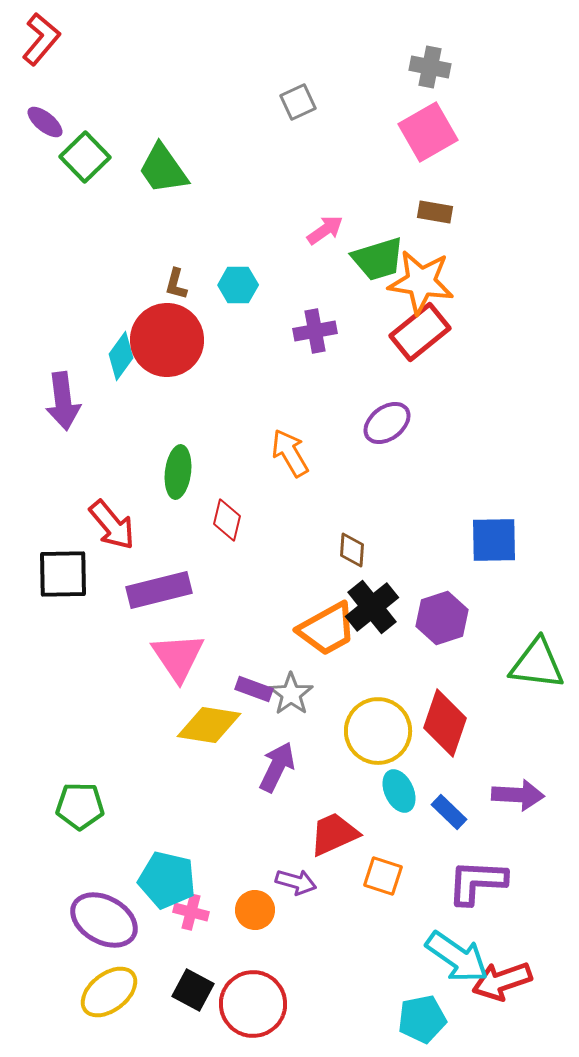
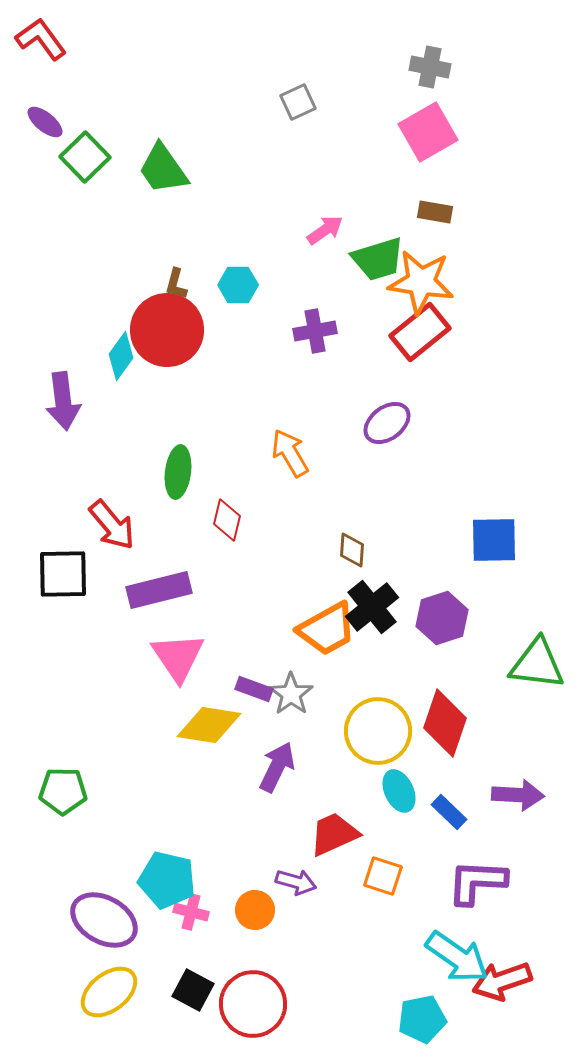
red L-shape at (41, 39): rotated 76 degrees counterclockwise
red circle at (167, 340): moved 10 px up
green pentagon at (80, 806): moved 17 px left, 15 px up
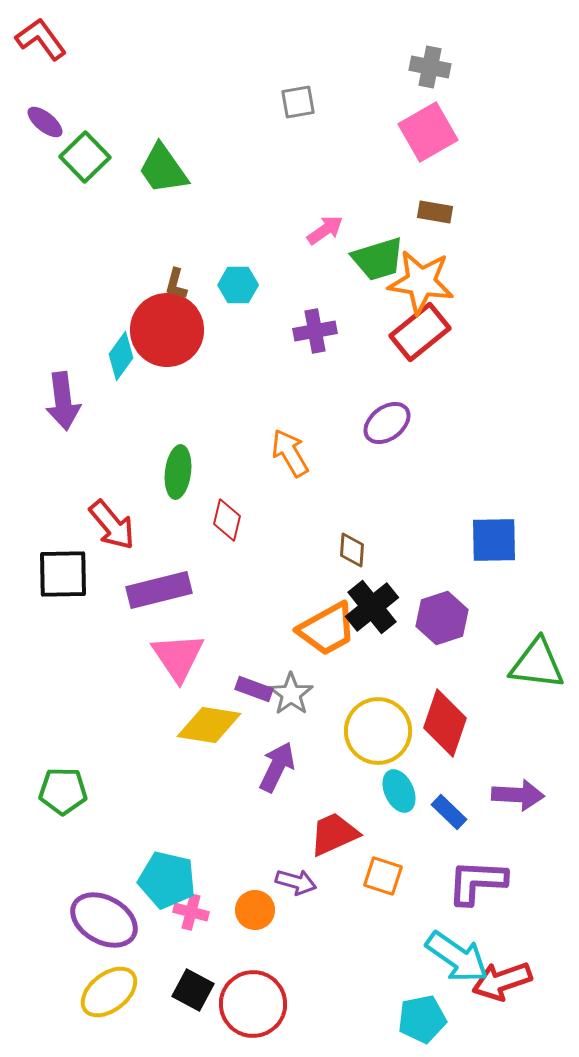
gray square at (298, 102): rotated 15 degrees clockwise
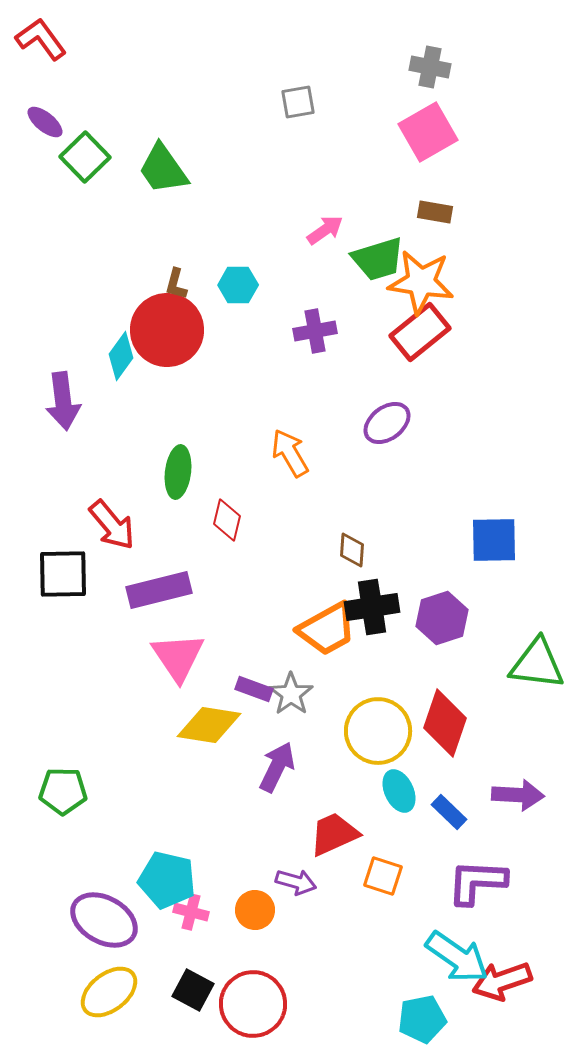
black cross at (372, 607): rotated 30 degrees clockwise
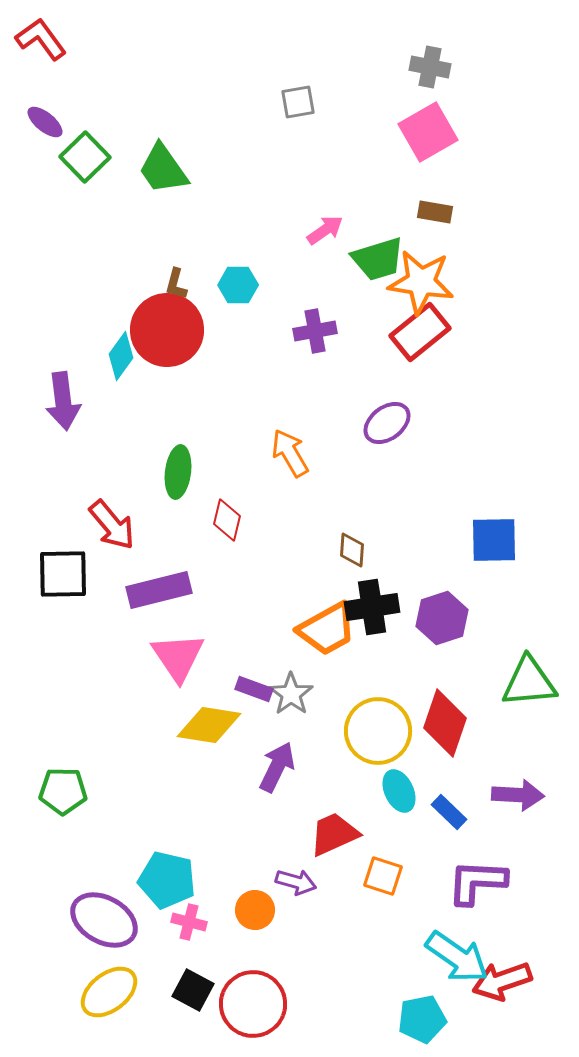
green triangle at (537, 664): moved 8 px left, 18 px down; rotated 12 degrees counterclockwise
pink cross at (191, 912): moved 2 px left, 10 px down
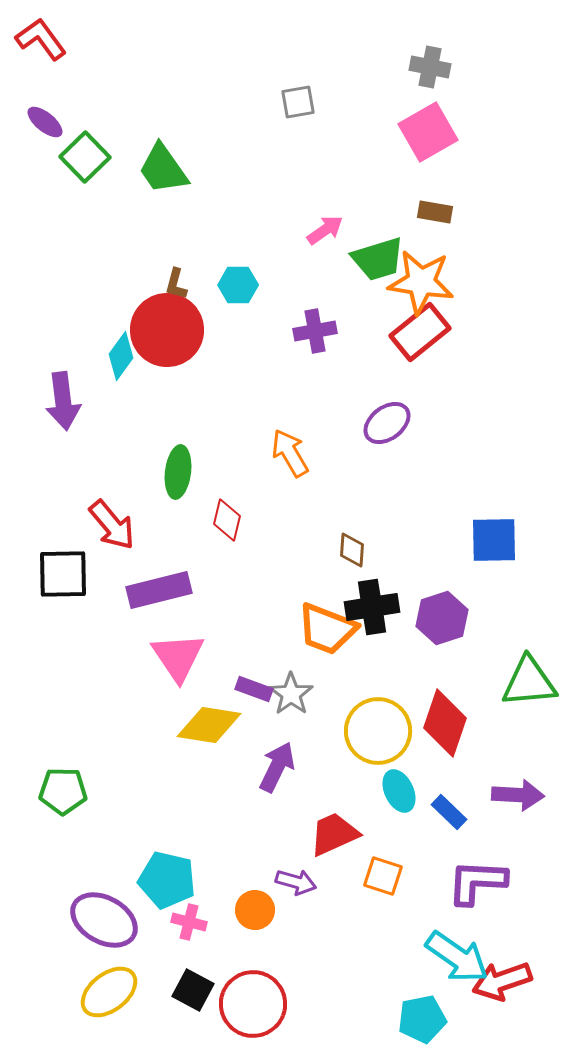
orange trapezoid at (327, 629): rotated 50 degrees clockwise
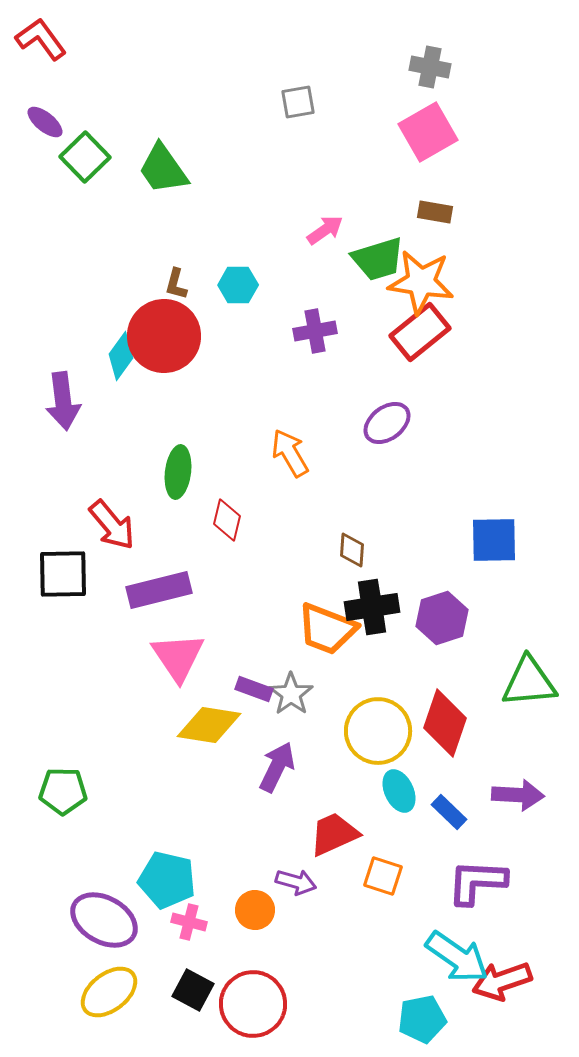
red circle at (167, 330): moved 3 px left, 6 px down
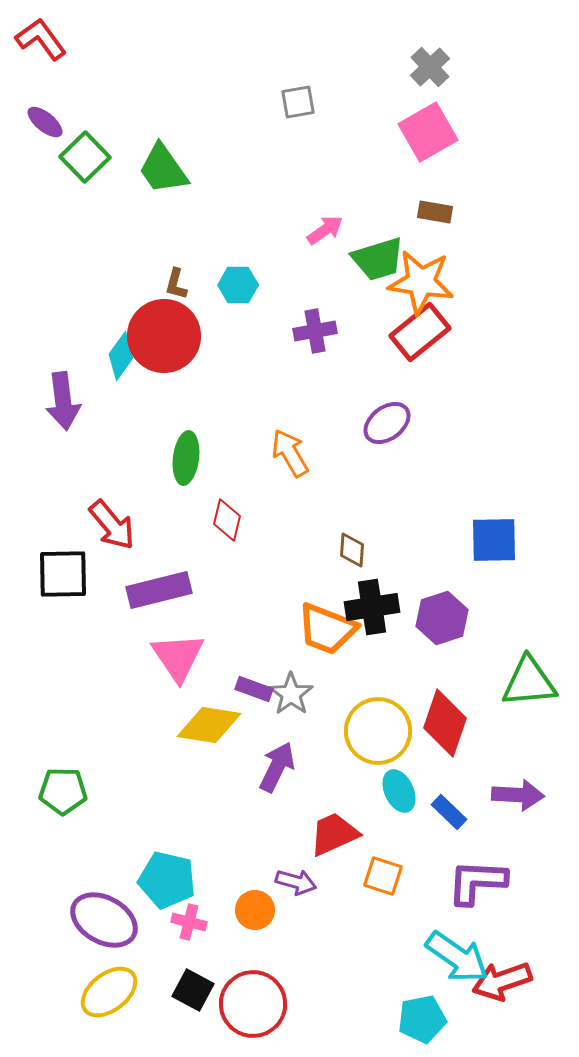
gray cross at (430, 67): rotated 36 degrees clockwise
green ellipse at (178, 472): moved 8 px right, 14 px up
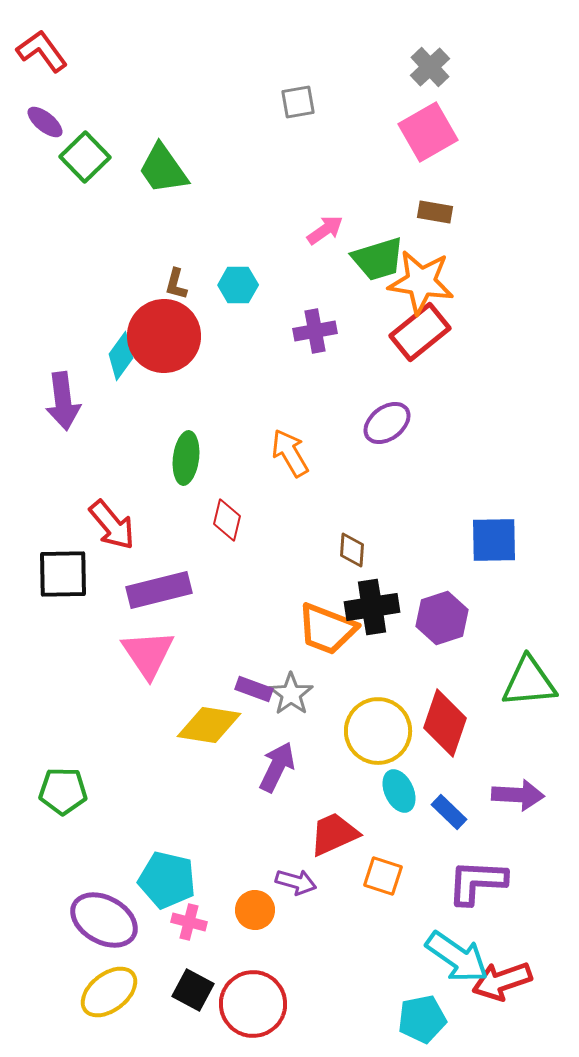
red L-shape at (41, 39): moved 1 px right, 12 px down
pink triangle at (178, 657): moved 30 px left, 3 px up
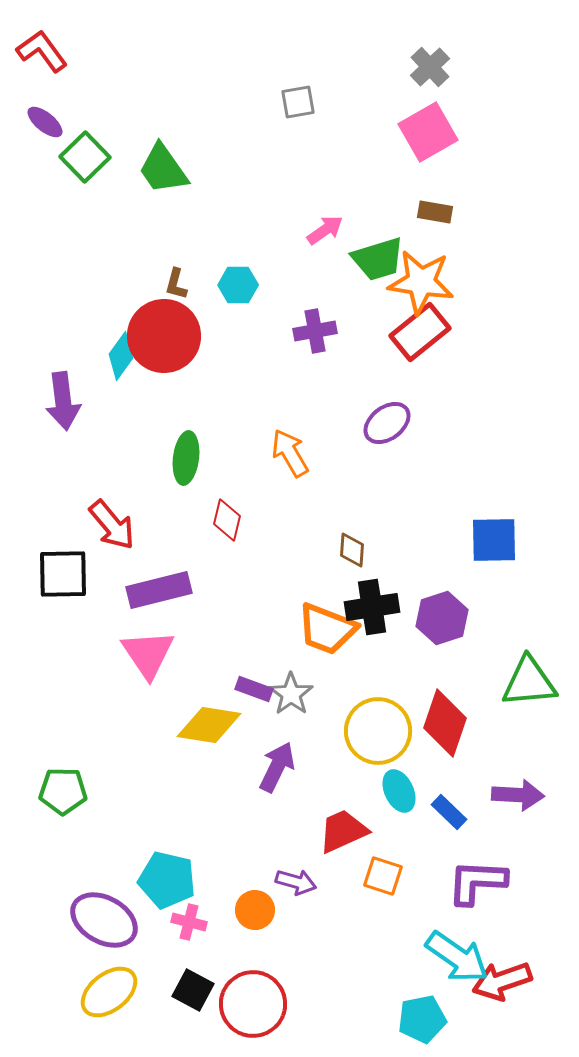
red trapezoid at (334, 834): moved 9 px right, 3 px up
